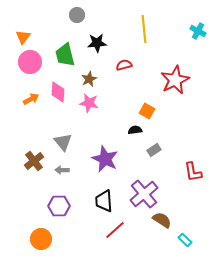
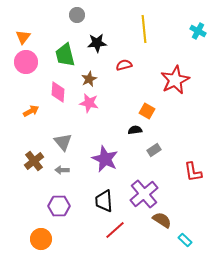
pink circle: moved 4 px left
orange arrow: moved 12 px down
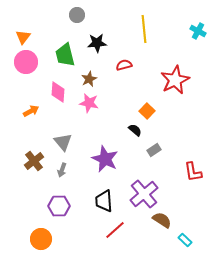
orange square: rotated 14 degrees clockwise
black semicircle: rotated 48 degrees clockwise
gray arrow: rotated 72 degrees counterclockwise
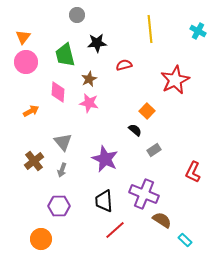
yellow line: moved 6 px right
red L-shape: rotated 35 degrees clockwise
purple cross: rotated 28 degrees counterclockwise
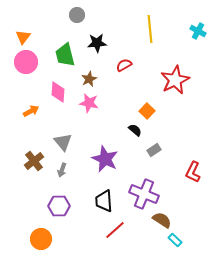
red semicircle: rotated 14 degrees counterclockwise
cyan rectangle: moved 10 px left
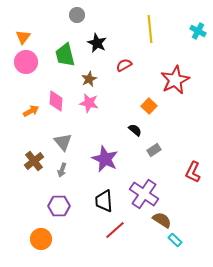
black star: rotated 30 degrees clockwise
pink diamond: moved 2 px left, 9 px down
orange square: moved 2 px right, 5 px up
purple cross: rotated 12 degrees clockwise
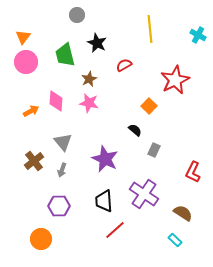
cyan cross: moved 4 px down
gray rectangle: rotated 32 degrees counterclockwise
brown semicircle: moved 21 px right, 7 px up
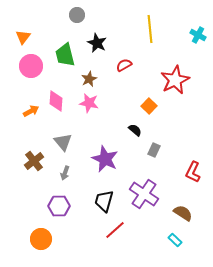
pink circle: moved 5 px right, 4 px down
gray arrow: moved 3 px right, 3 px down
black trapezoid: rotated 20 degrees clockwise
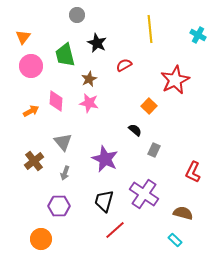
brown semicircle: rotated 18 degrees counterclockwise
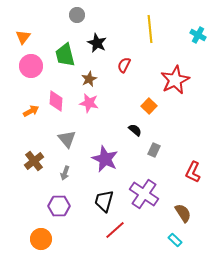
red semicircle: rotated 35 degrees counterclockwise
gray triangle: moved 4 px right, 3 px up
brown semicircle: rotated 42 degrees clockwise
